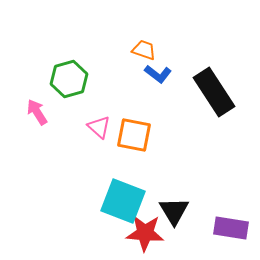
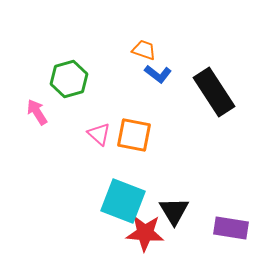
pink triangle: moved 7 px down
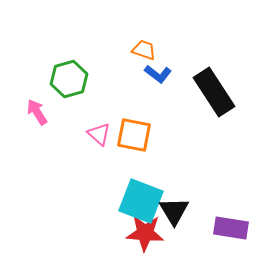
cyan square: moved 18 px right
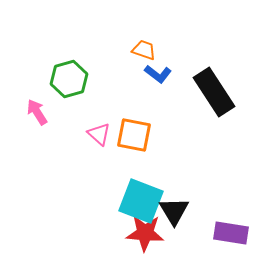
purple rectangle: moved 5 px down
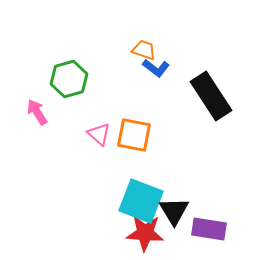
blue L-shape: moved 2 px left, 6 px up
black rectangle: moved 3 px left, 4 px down
purple rectangle: moved 22 px left, 4 px up
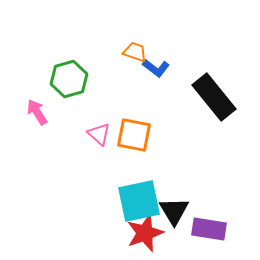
orange trapezoid: moved 9 px left, 2 px down
black rectangle: moved 3 px right, 1 px down; rotated 6 degrees counterclockwise
cyan square: moved 2 px left; rotated 33 degrees counterclockwise
red star: rotated 24 degrees counterclockwise
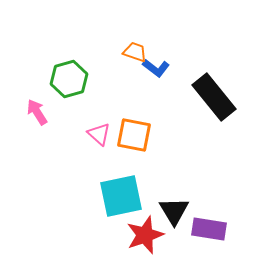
cyan square: moved 18 px left, 5 px up
red star: moved 2 px down
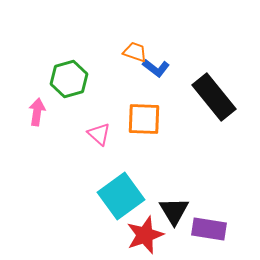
pink arrow: rotated 40 degrees clockwise
orange square: moved 10 px right, 16 px up; rotated 9 degrees counterclockwise
cyan square: rotated 24 degrees counterclockwise
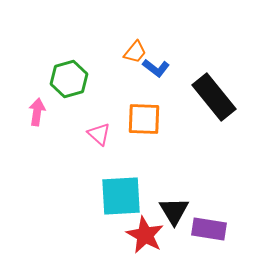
orange trapezoid: rotated 110 degrees clockwise
cyan square: rotated 33 degrees clockwise
red star: rotated 24 degrees counterclockwise
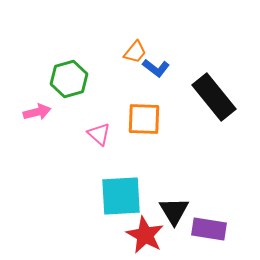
pink arrow: rotated 68 degrees clockwise
